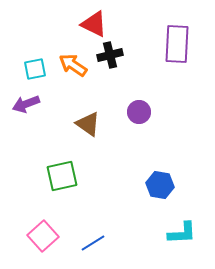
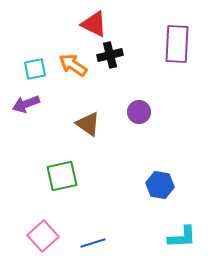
cyan L-shape: moved 4 px down
blue line: rotated 15 degrees clockwise
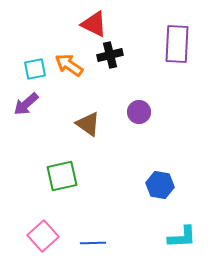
orange arrow: moved 4 px left
purple arrow: rotated 20 degrees counterclockwise
blue line: rotated 15 degrees clockwise
